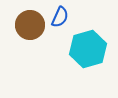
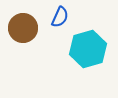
brown circle: moved 7 px left, 3 px down
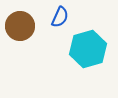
brown circle: moved 3 px left, 2 px up
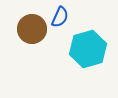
brown circle: moved 12 px right, 3 px down
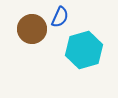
cyan hexagon: moved 4 px left, 1 px down
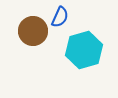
brown circle: moved 1 px right, 2 px down
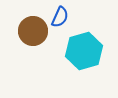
cyan hexagon: moved 1 px down
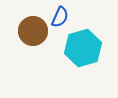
cyan hexagon: moved 1 px left, 3 px up
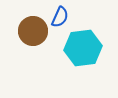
cyan hexagon: rotated 9 degrees clockwise
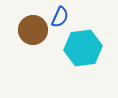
brown circle: moved 1 px up
